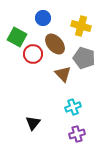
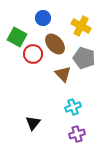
yellow cross: rotated 12 degrees clockwise
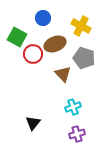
brown ellipse: rotated 70 degrees counterclockwise
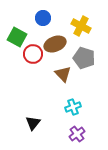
purple cross: rotated 21 degrees counterclockwise
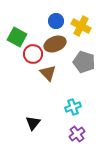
blue circle: moved 13 px right, 3 px down
gray pentagon: moved 4 px down
brown triangle: moved 15 px left, 1 px up
